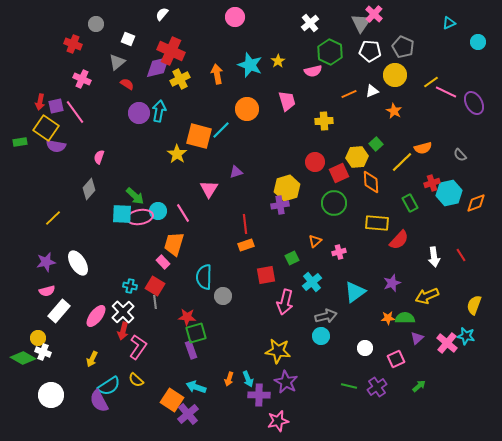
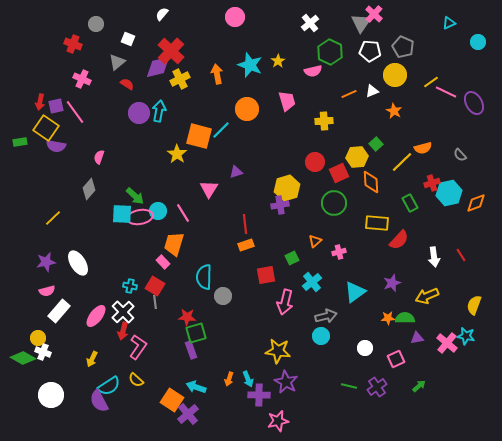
red cross at (171, 51): rotated 20 degrees clockwise
purple triangle at (417, 338): rotated 32 degrees clockwise
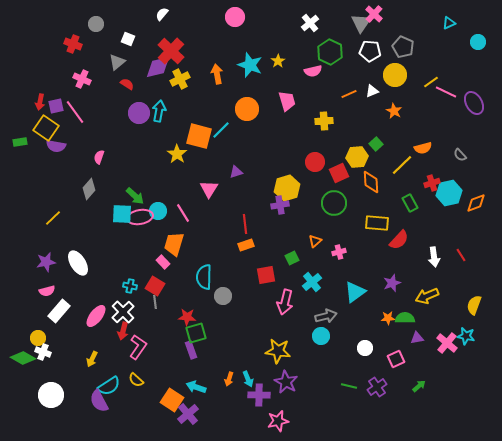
yellow line at (402, 162): moved 3 px down
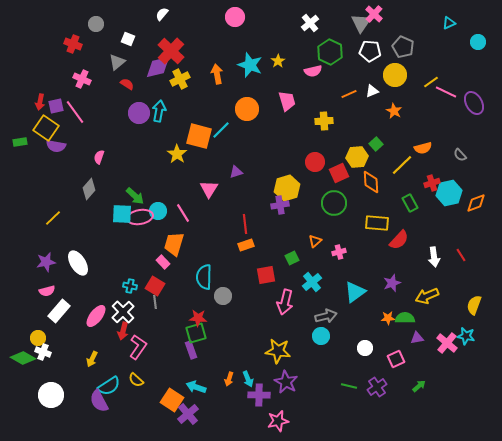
red star at (187, 317): moved 11 px right, 1 px down
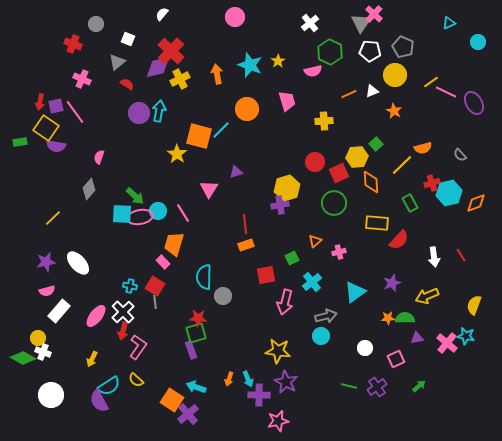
white ellipse at (78, 263): rotated 10 degrees counterclockwise
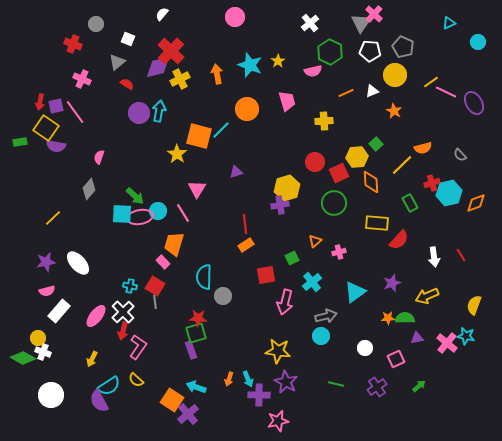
orange line at (349, 94): moved 3 px left, 1 px up
pink triangle at (209, 189): moved 12 px left
orange rectangle at (246, 245): rotated 14 degrees counterclockwise
green line at (349, 386): moved 13 px left, 2 px up
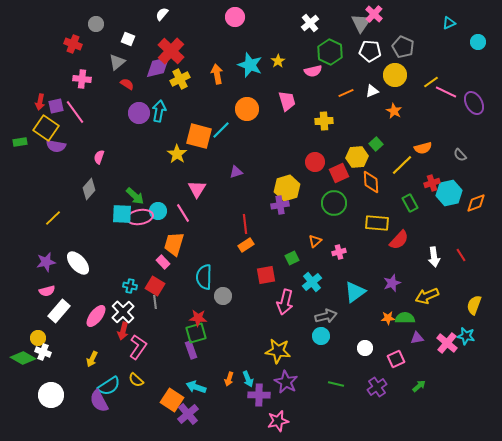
pink cross at (82, 79): rotated 18 degrees counterclockwise
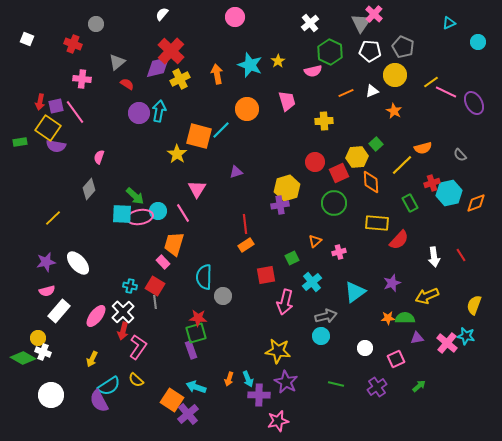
white square at (128, 39): moved 101 px left
yellow square at (46, 128): moved 2 px right
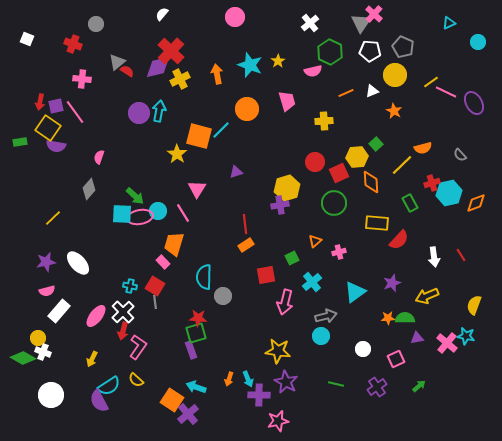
red semicircle at (127, 84): moved 13 px up
white circle at (365, 348): moved 2 px left, 1 px down
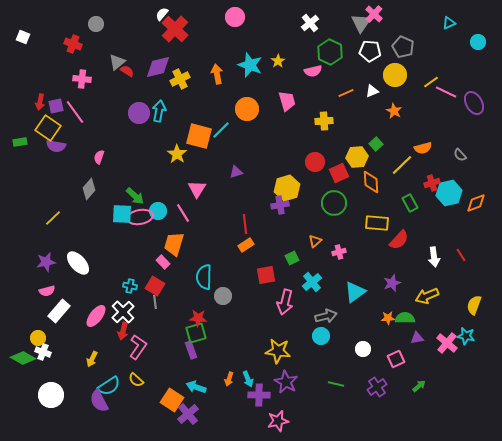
white square at (27, 39): moved 4 px left, 2 px up
red cross at (171, 51): moved 4 px right, 22 px up
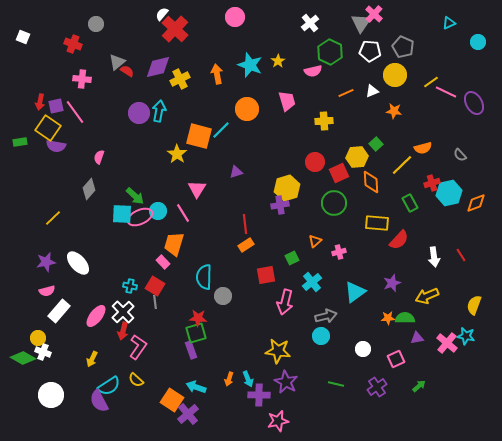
orange star at (394, 111): rotated 21 degrees counterclockwise
pink ellipse at (140, 217): rotated 15 degrees counterclockwise
